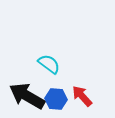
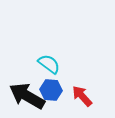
blue hexagon: moved 5 px left, 9 px up
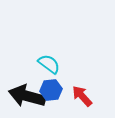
blue hexagon: rotated 10 degrees counterclockwise
black arrow: rotated 15 degrees counterclockwise
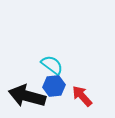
cyan semicircle: moved 3 px right, 1 px down
blue hexagon: moved 3 px right, 4 px up
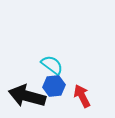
red arrow: rotated 15 degrees clockwise
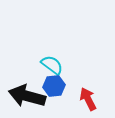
red arrow: moved 6 px right, 3 px down
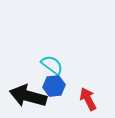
black arrow: moved 1 px right
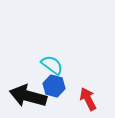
blue hexagon: rotated 20 degrees clockwise
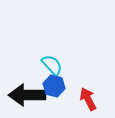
cyan semicircle: rotated 10 degrees clockwise
black arrow: moved 1 px left, 1 px up; rotated 15 degrees counterclockwise
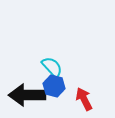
cyan semicircle: moved 2 px down
red arrow: moved 4 px left
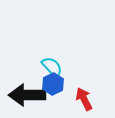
blue hexagon: moved 1 px left, 2 px up; rotated 20 degrees clockwise
